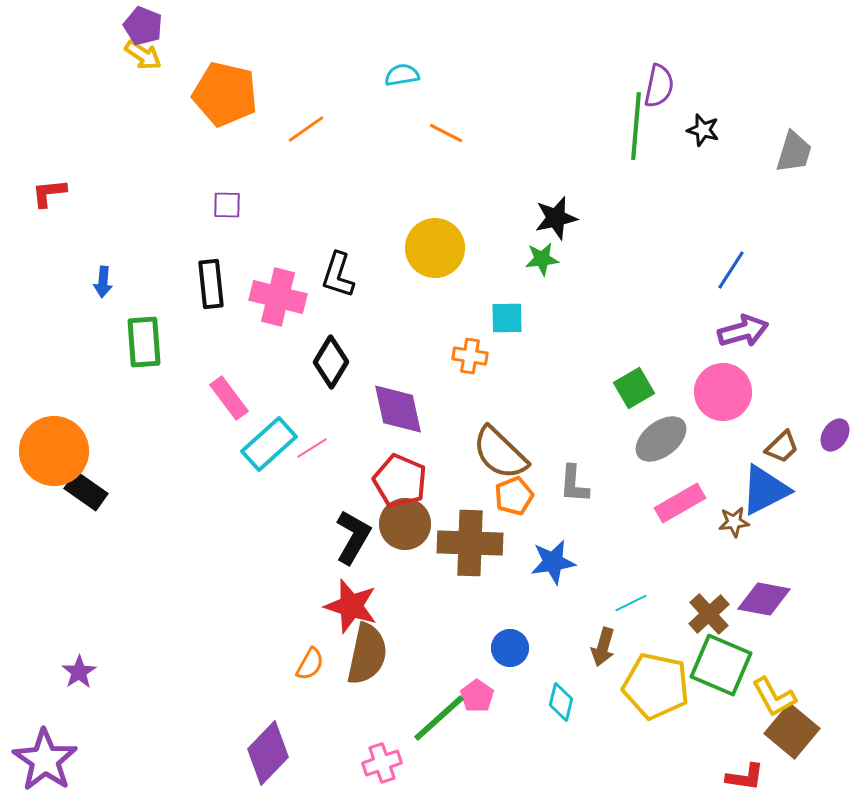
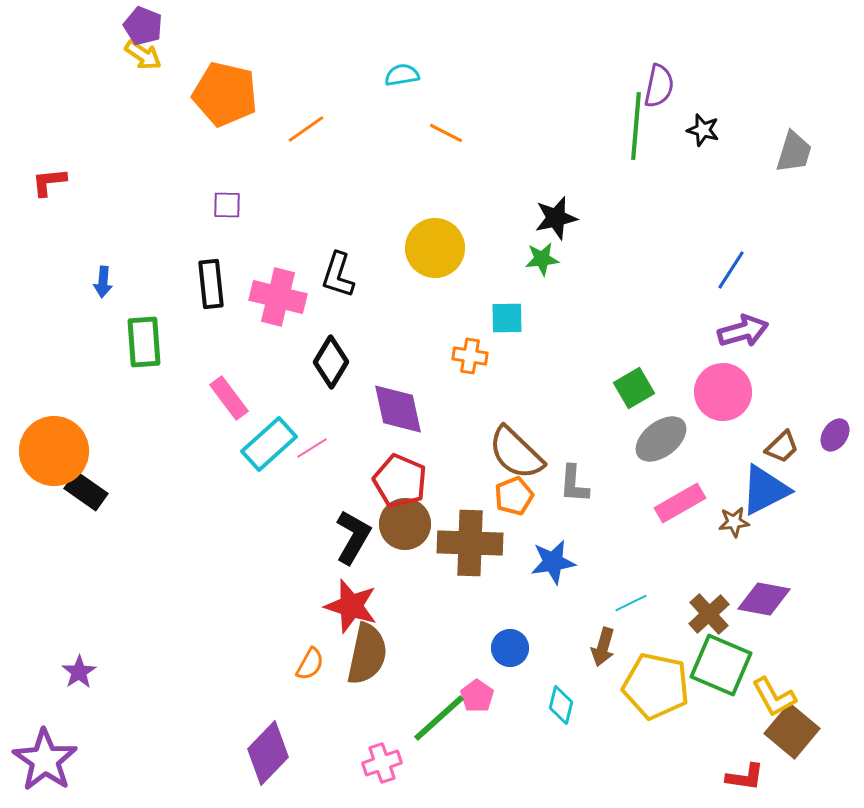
red L-shape at (49, 193): moved 11 px up
brown semicircle at (500, 453): moved 16 px right
cyan diamond at (561, 702): moved 3 px down
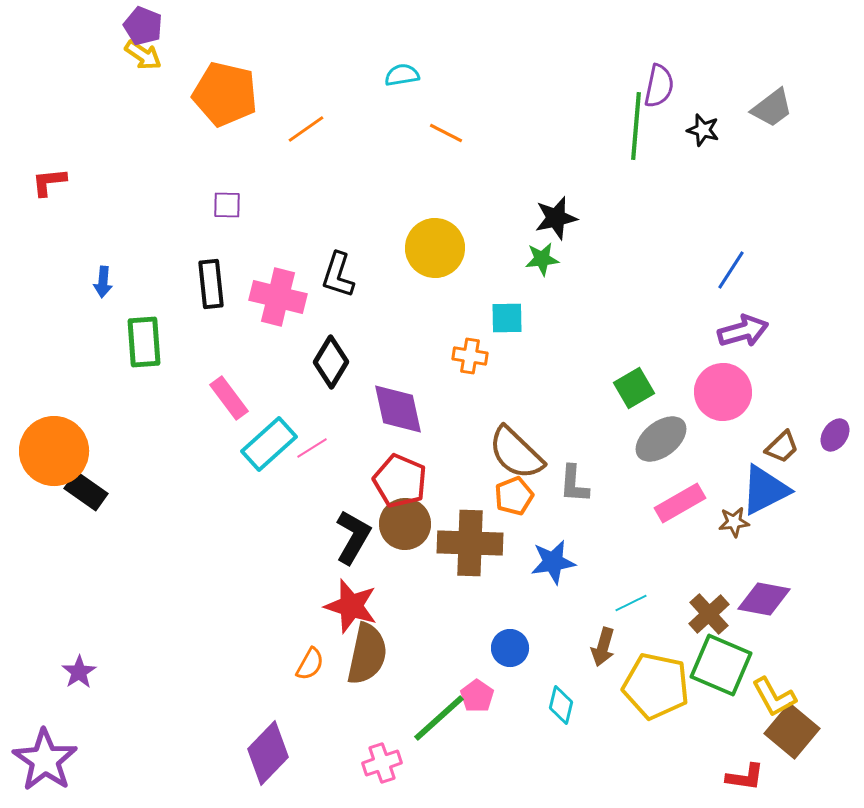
gray trapezoid at (794, 152): moved 22 px left, 44 px up; rotated 36 degrees clockwise
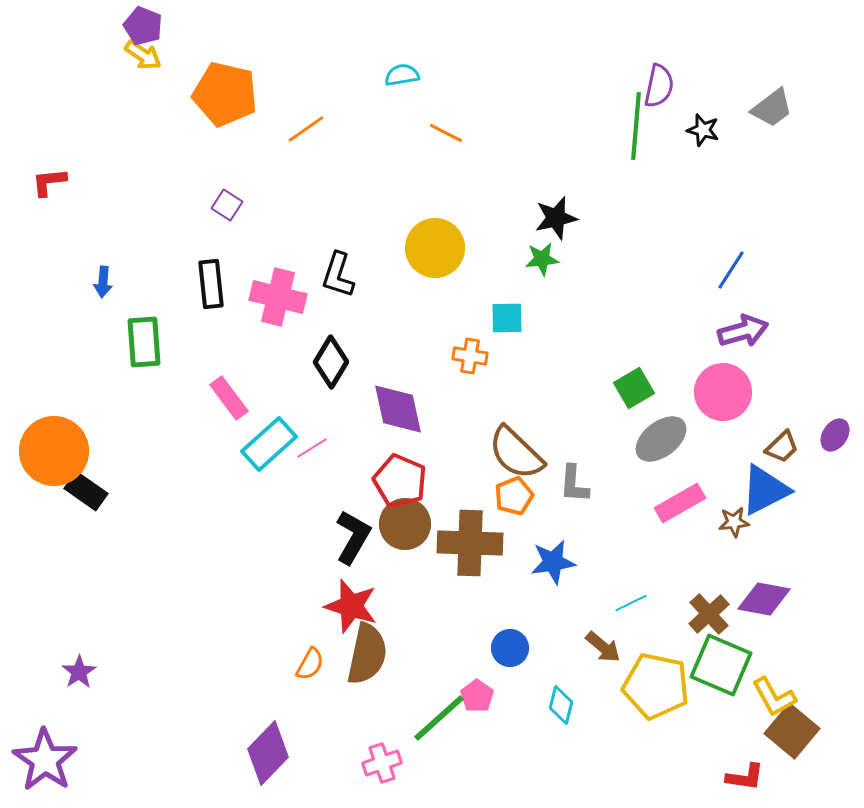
purple square at (227, 205): rotated 32 degrees clockwise
brown arrow at (603, 647): rotated 66 degrees counterclockwise
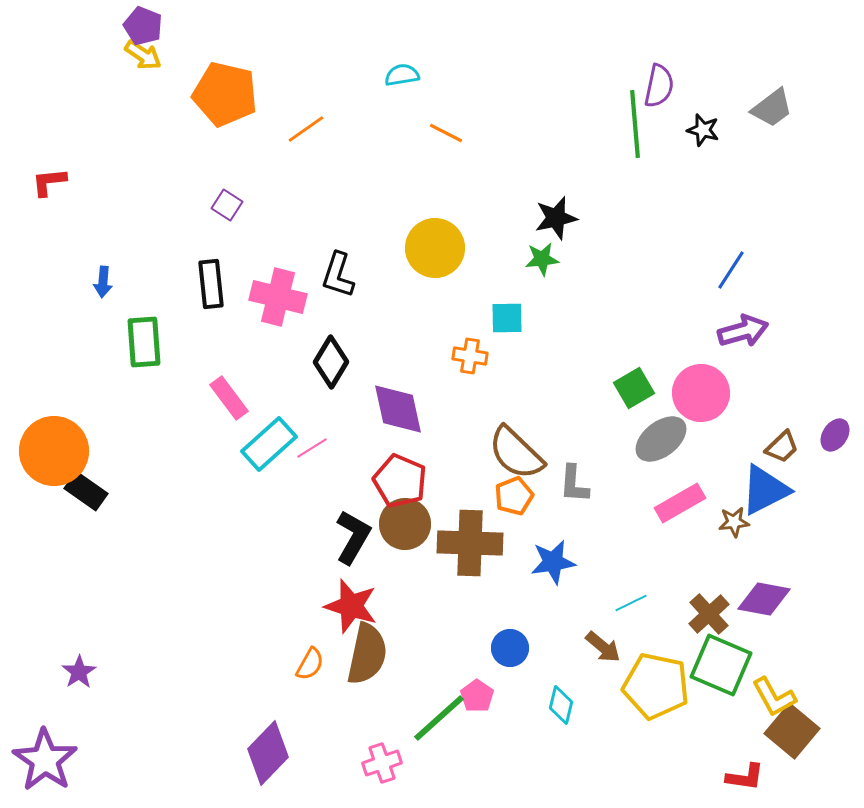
green line at (636, 126): moved 1 px left, 2 px up; rotated 10 degrees counterclockwise
pink circle at (723, 392): moved 22 px left, 1 px down
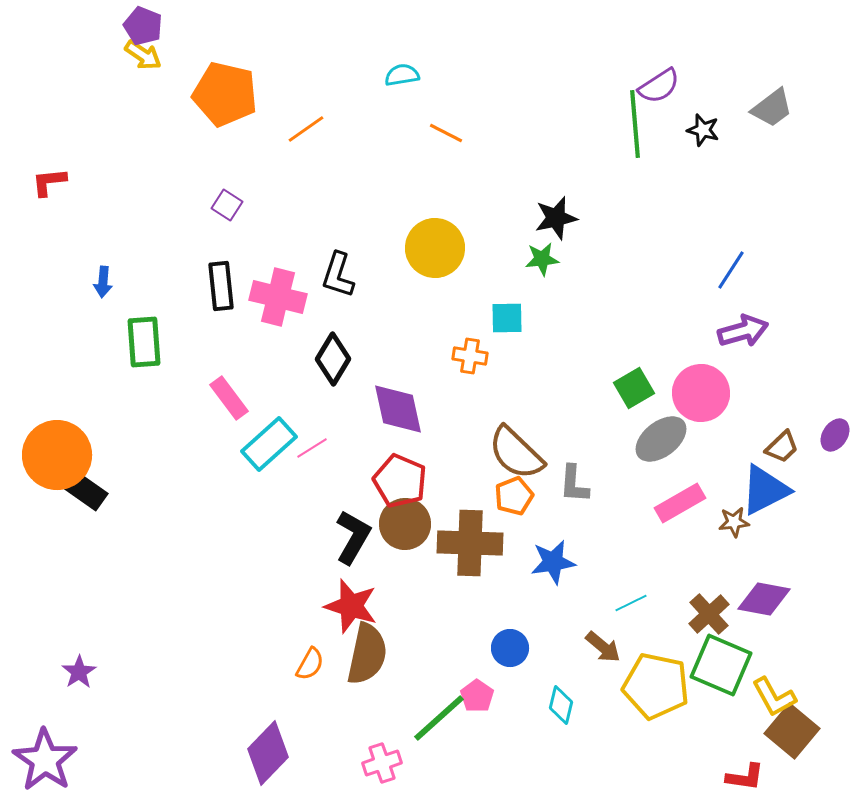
purple semicircle at (659, 86): rotated 45 degrees clockwise
black rectangle at (211, 284): moved 10 px right, 2 px down
black diamond at (331, 362): moved 2 px right, 3 px up
orange circle at (54, 451): moved 3 px right, 4 px down
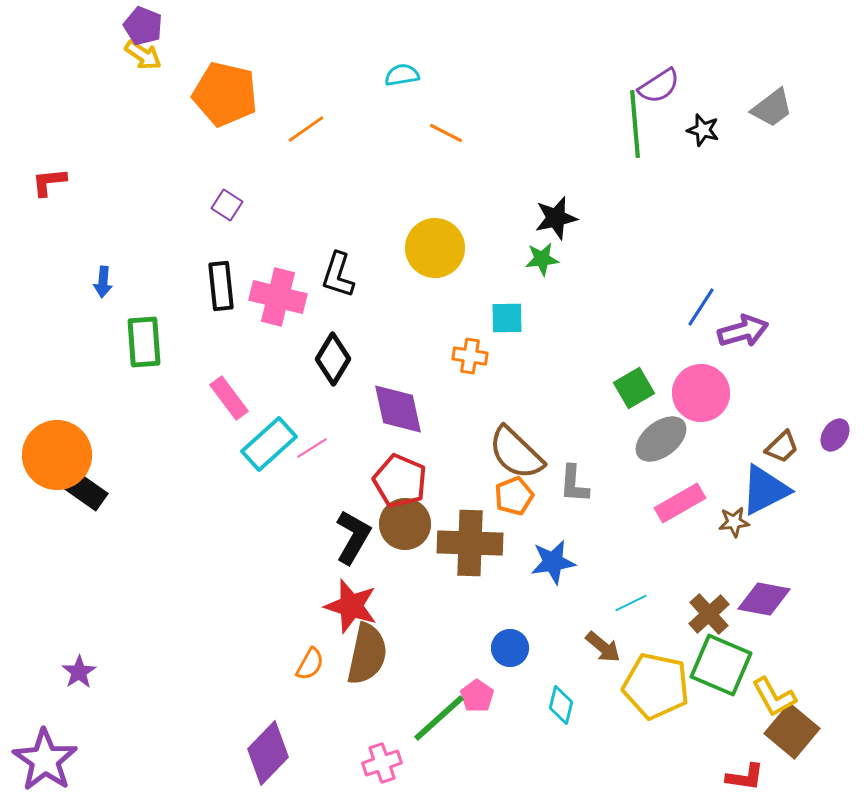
blue line at (731, 270): moved 30 px left, 37 px down
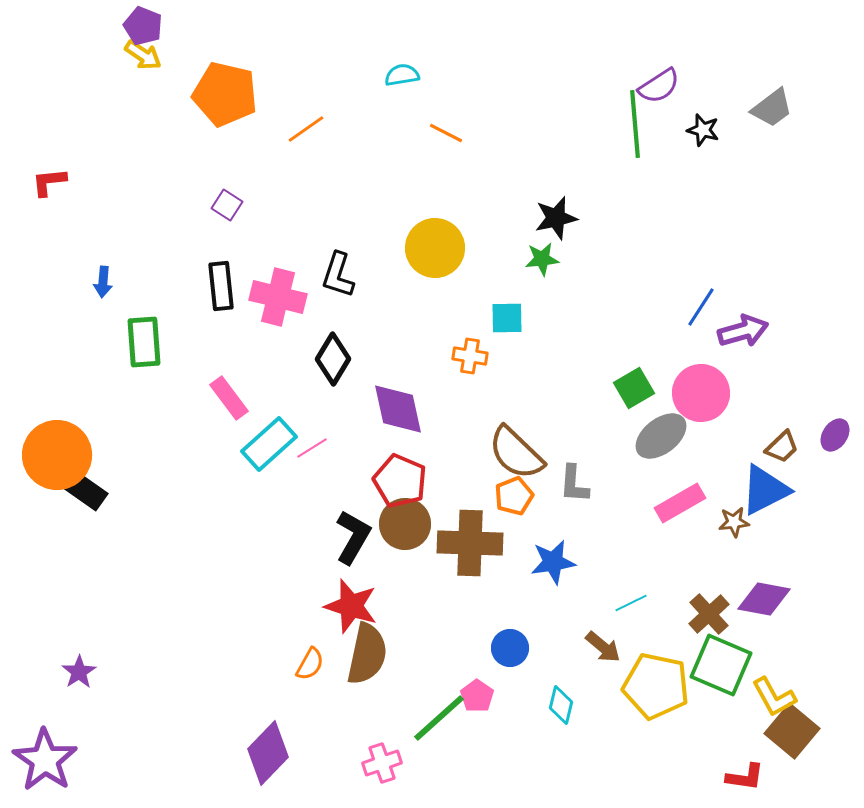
gray ellipse at (661, 439): moved 3 px up
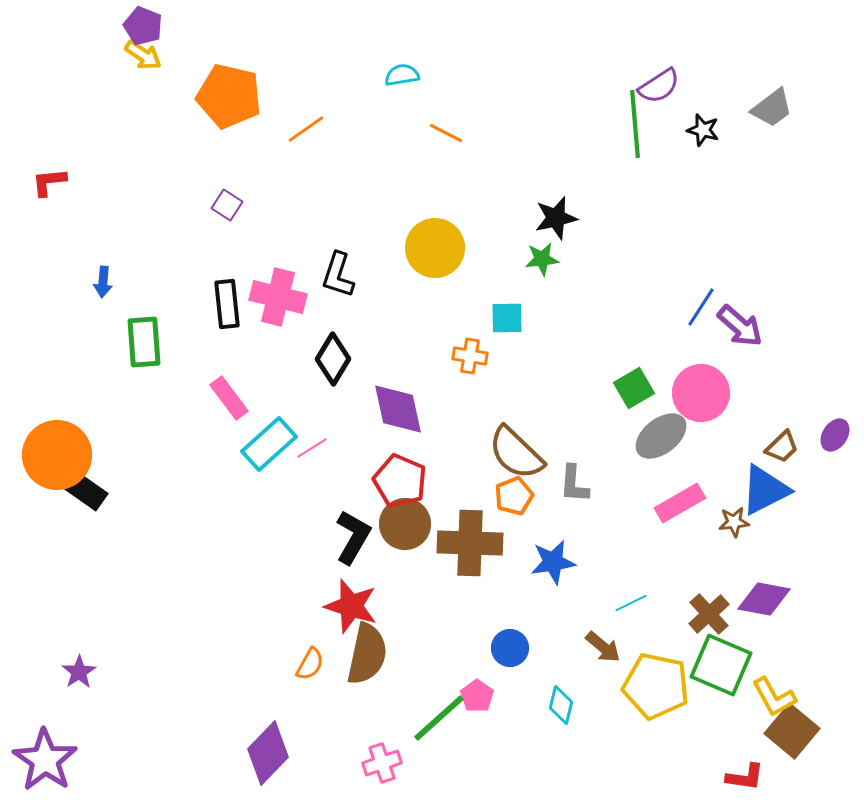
orange pentagon at (225, 94): moved 4 px right, 2 px down
black rectangle at (221, 286): moved 6 px right, 18 px down
purple arrow at (743, 331): moved 3 px left, 5 px up; rotated 57 degrees clockwise
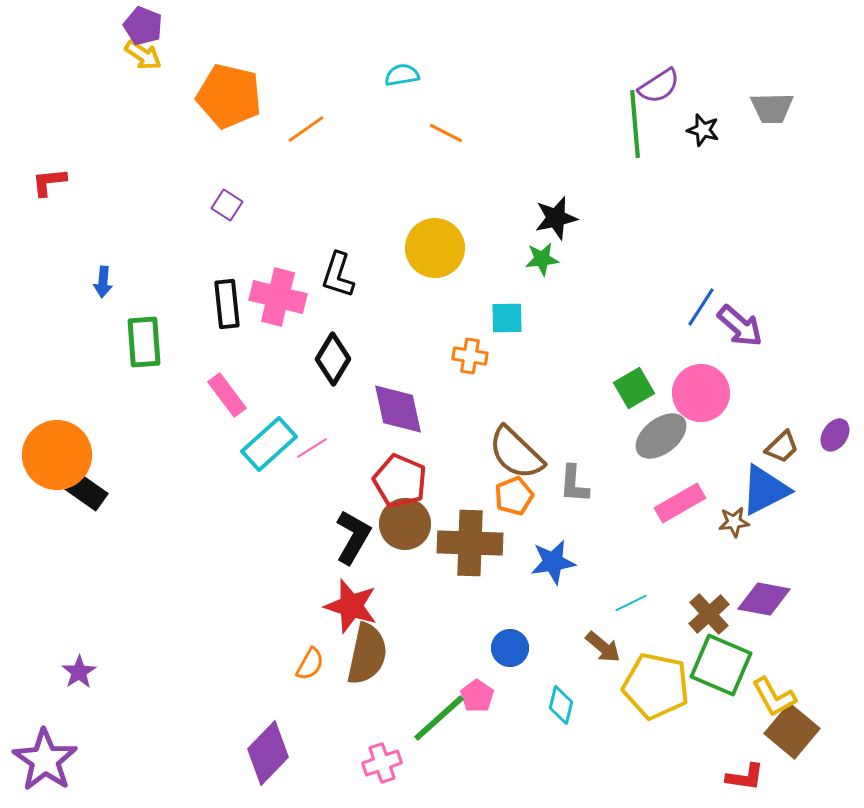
gray trapezoid at (772, 108): rotated 36 degrees clockwise
pink rectangle at (229, 398): moved 2 px left, 3 px up
